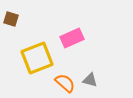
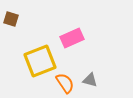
yellow square: moved 3 px right, 3 px down
orange semicircle: rotated 15 degrees clockwise
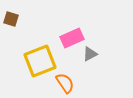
gray triangle: moved 26 px up; rotated 42 degrees counterclockwise
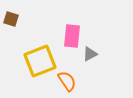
pink rectangle: moved 2 px up; rotated 60 degrees counterclockwise
orange semicircle: moved 2 px right, 2 px up
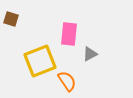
pink rectangle: moved 3 px left, 2 px up
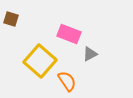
pink rectangle: rotated 75 degrees counterclockwise
yellow square: rotated 28 degrees counterclockwise
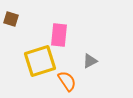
pink rectangle: moved 10 px left, 1 px down; rotated 75 degrees clockwise
gray triangle: moved 7 px down
yellow square: rotated 32 degrees clockwise
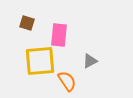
brown square: moved 16 px right, 4 px down
yellow square: rotated 12 degrees clockwise
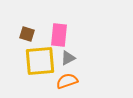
brown square: moved 11 px down
gray triangle: moved 22 px left, 3 px up
orange semicircle: rotated 75 degrees counterclockwise
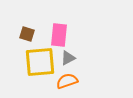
yellow square: moved 1 px down
